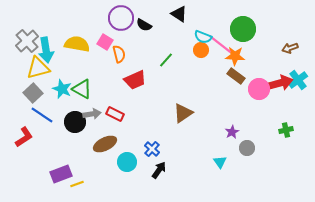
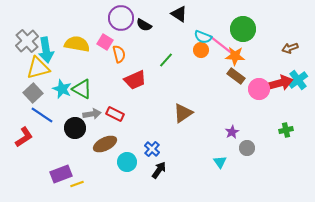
black circle: moved 6 px down
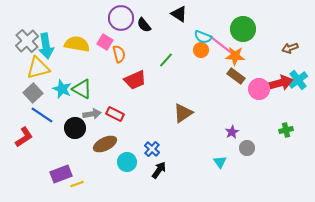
black semicircle: rotated 21 degrees clockwise
cyan arrow: moved 4 px up
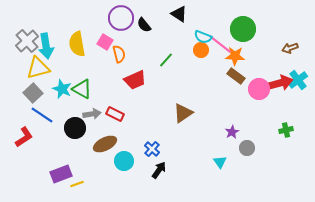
yellow semicircle: rotated 110 degrees counterclockwise
cyan circle: moved 3 px left, 1 px up
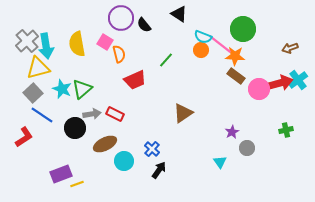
green triangle: rotated 50 degrees clockwise
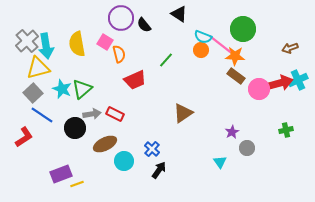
cyan cross: rotated 12 degrees clockwise
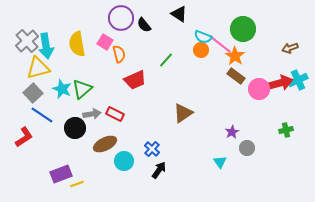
orange star: rotated 30 degrees clockwise
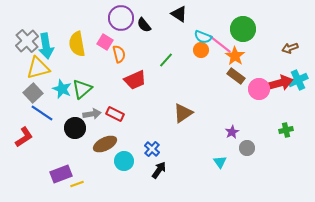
blue line: moved 2 px up
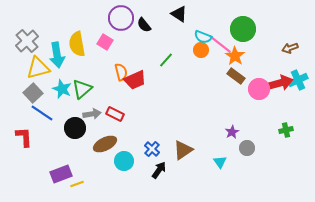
cyan arrow: moved 11 px right, 9 px down
orange semicircle: moved 2 px right, 18 px down
brown triangle: moved 37 px down
red L-shape: rotated 60 degrees counterclockwise
